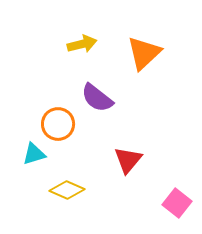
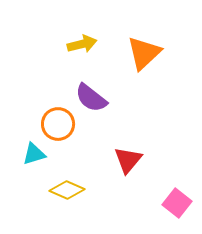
purple semicircle: moved 6 px left
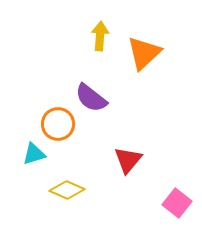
yellow arrow: moved 18 px right, 8 px up; rotated 72 degrees counterclockwise
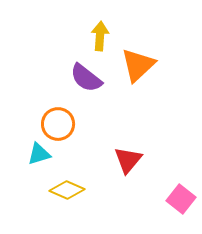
orange triangle: moved 6 px left, 12 px down
purple semicircle: moved 5 px left, 20 px up
cyan triangle: moved 5 px right
pink square: moved 4 px right, 4 px up
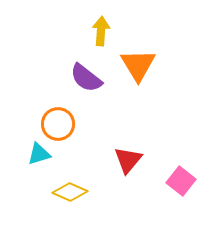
yellow arrow: moved 1 px right, 5 px up
orange triangle: rotated 18 degrees counterclockwise
yellow diamond: moved 3 px right, 2 px down
pink square: moved 18 px up
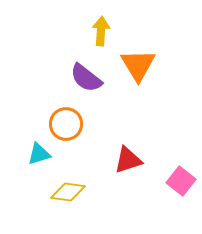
orange circle: moved 8 px right
red triangle: rotated 32 degrees clockwise
yellow diamond: moved 2 px left; rotated 16 degrees counterclockwise
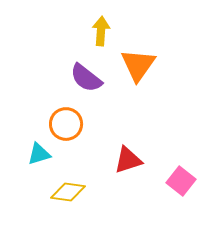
orange triangle: rotated 6 degrees clockwise
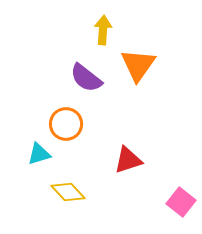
yellow arrow: moved 2 px right, 1 px up
pink square: moved 21 px down
yellow diamond: rotated 40 degrees clockwise
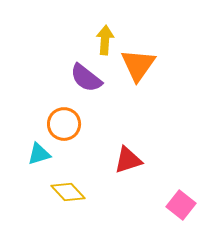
yellow arrow: moved 2 px right, 10 px down
orange circle: moved 2 px left
pink square: moved 3 px down
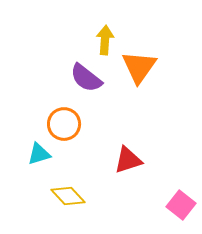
orange triangle: moved 1 px right, 2 px down
yellow diamond: moved 4 px down
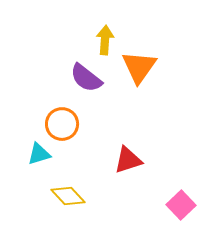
orange circle: moved 2 px left
pink square: rotated 8 degrees clockwise
